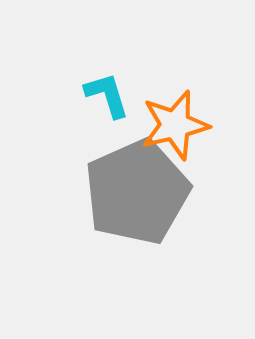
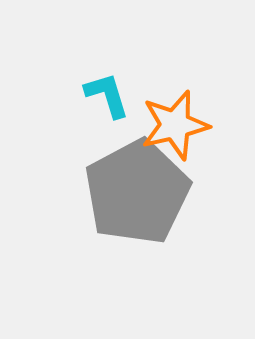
gray pentagon: rotated 4 degrees counterclockwise
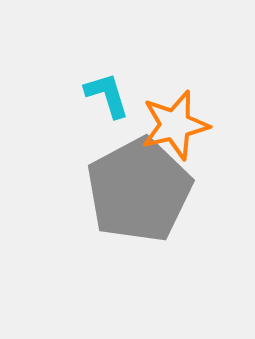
gray pentagon: moved 2 px right, 2 px up
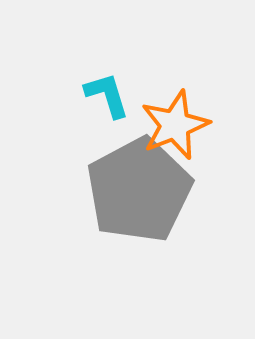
orange star: rotated 8 degrees counterclockwise
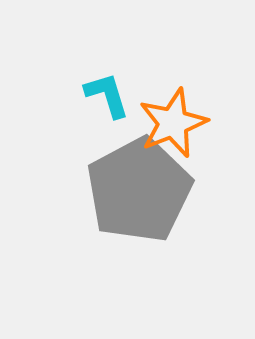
orange star: moved 2 px left, 2 px up
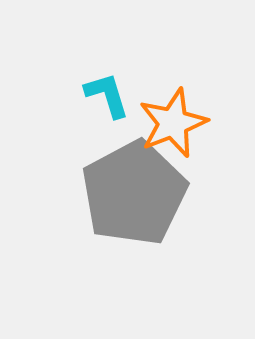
gray pentagon: moved 5 px left, 3 px down
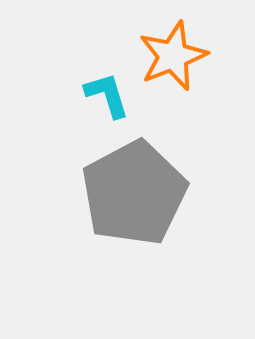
orange star: moved 67 px up
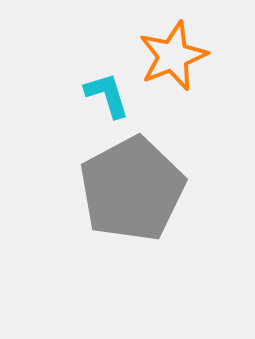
gray pentagon: moved 2 px left, 4 px up
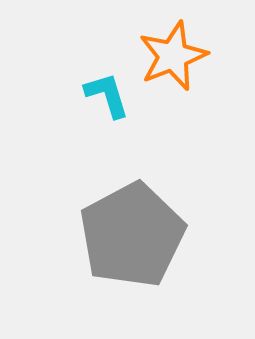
gray pentagon: moved 46 px down
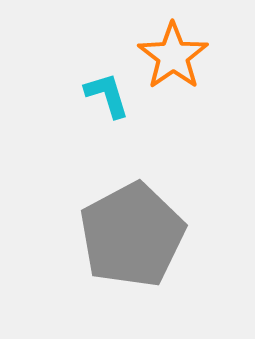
orange star: rotated 14 degrees counterclockwise
